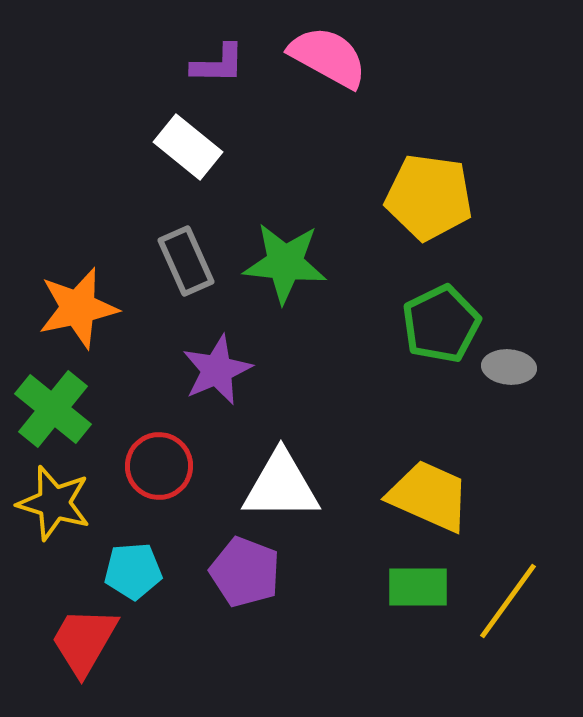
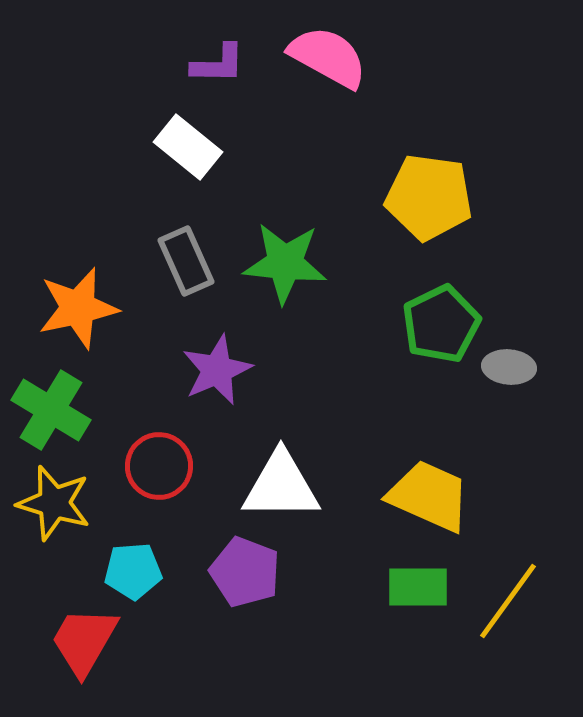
green cross: moved 2 px left, 1 px down; rotated 8 degrees counterclockwise
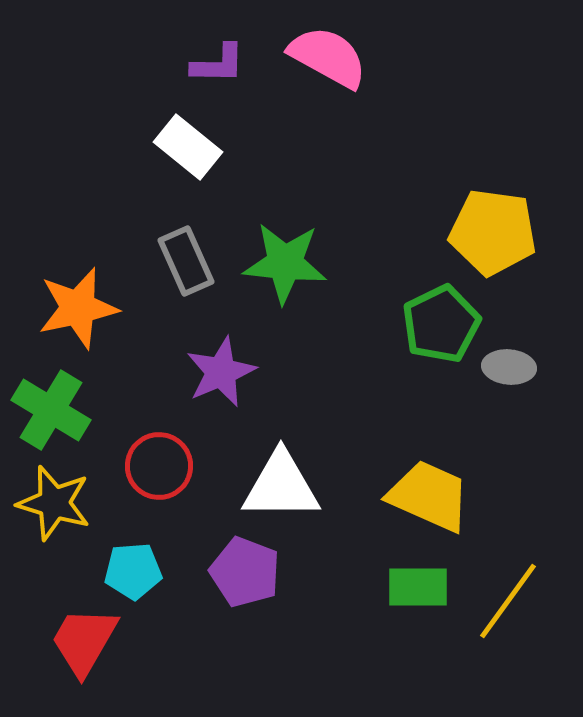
yellow pentagon: moved 64 px right, 35 px down
purple star: moved 4 px right, 2 px down
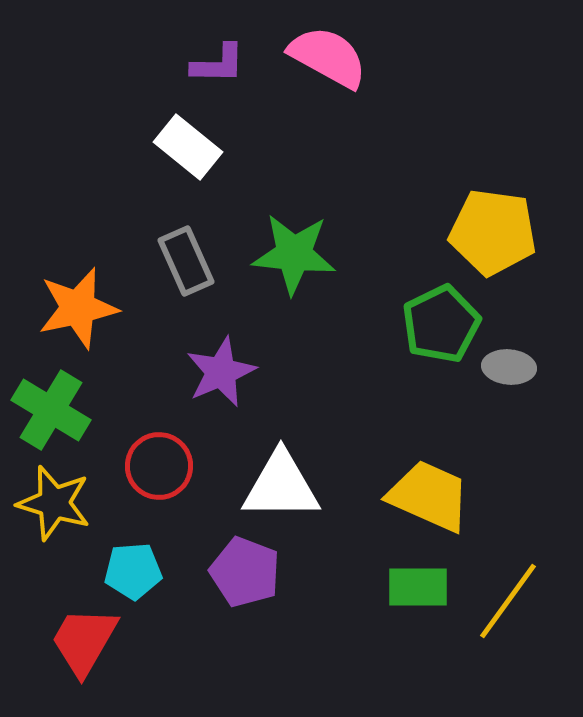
green star: moved 9 px right, 9 px up
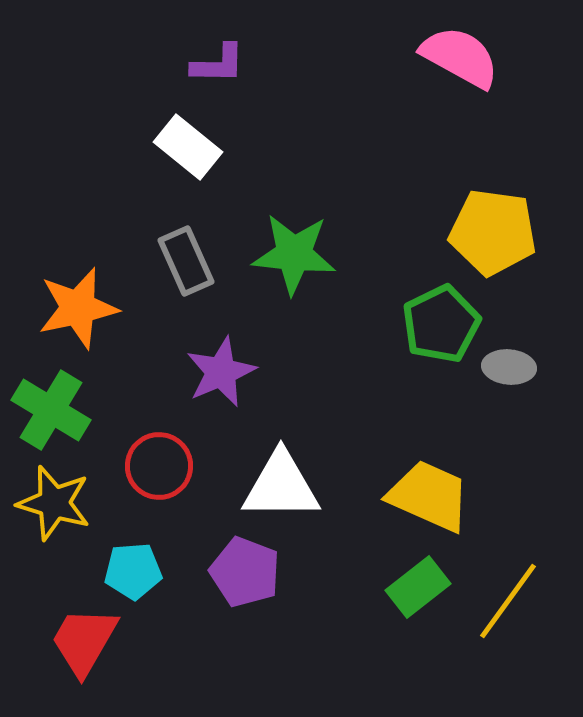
pink semicircle: moved 132 px right
green rectangle: rotated 38 degrees counterclockwise
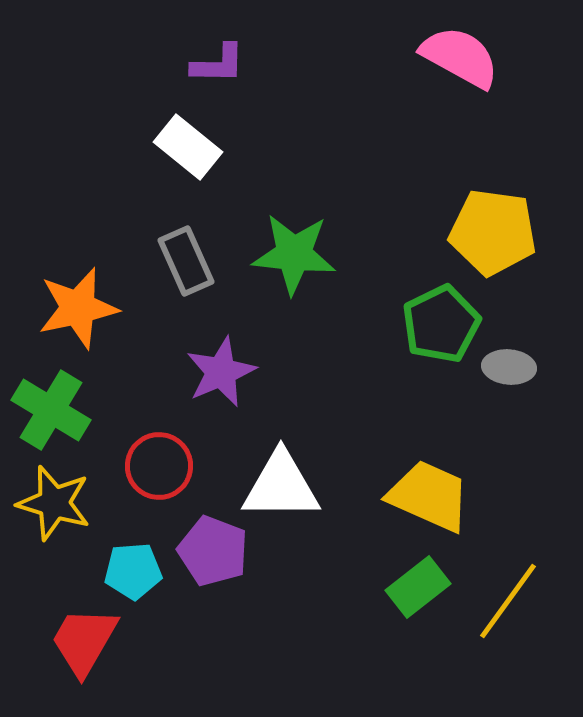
purple pentagon: moved 32 px left, 21 px up
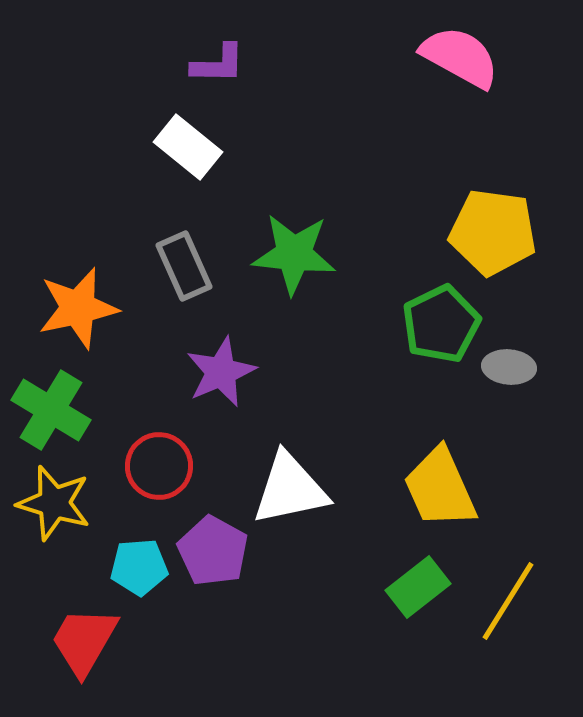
gray rectangle: moved 2 px left, 5 px down
white triangle: moved 9 px right, 3 px down; rotated 12 degrees counterclockwise
yellow trapezoid: moved 11 px right, 8 px up; rotated 138 degrees counterclockwise
purple pentagon: rotated 8 degrees clockwise
cyan pentagon: moved 6 px right, 4 px up
yellow line: rotated 4 degrees counterclockwise
